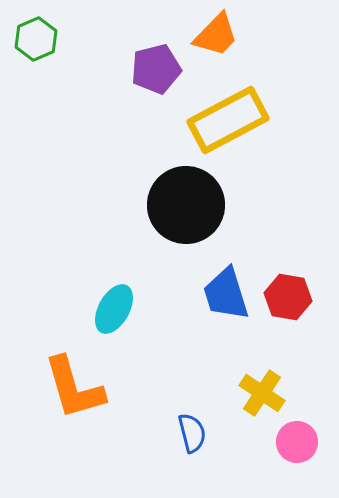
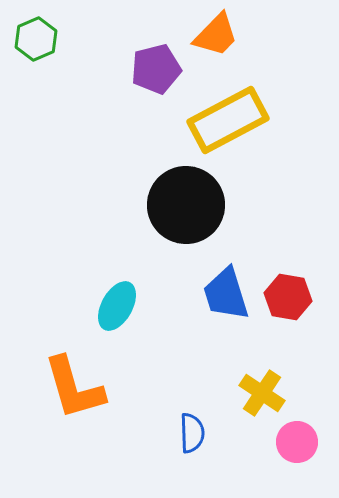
cyan ellipse: moved 3 px right, 3 px up
blue semicircle: rotated 12 degrees clockwise
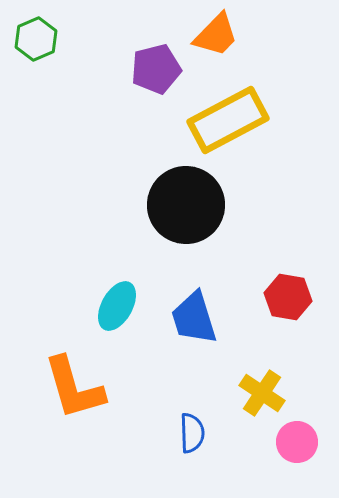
blue trapezoid: moved 32 px left, 24 px down
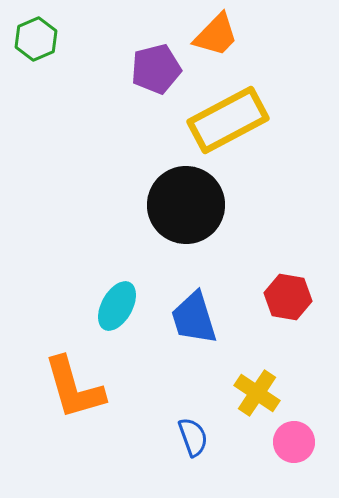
yellow cross: moved 5 px left
blue semicircle: moved 1 px right, 4 px down; rotated 18 degrees counterclockwise
pink circle: moved 3 px left
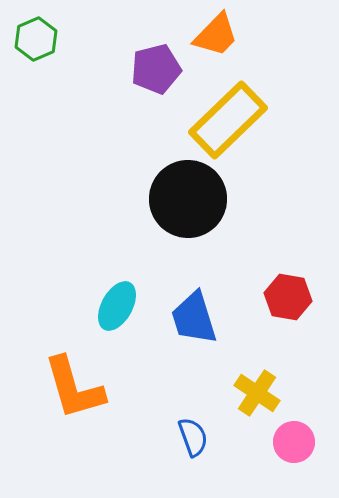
yellow rectangle: rotated 16 degrees counterclockwise
black circle: moved 2 px right, 6 px up
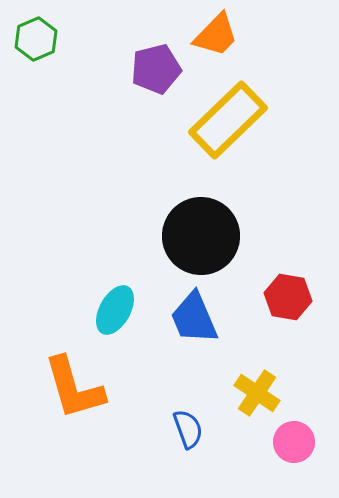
black circle: moved 13 px right, 37 px down
cyan ellipse: moved 2 px left, 4 px down
blue trapezoid: rotated 6 degrees counterclockwise
blue semicircle: moved 5 px left, 8 px up
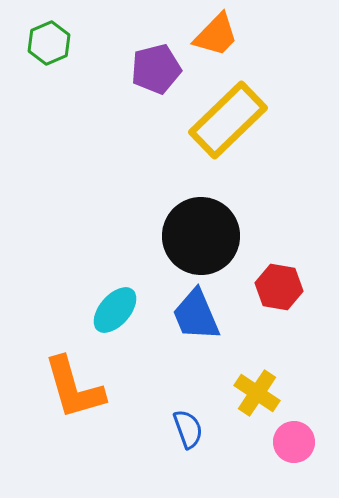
green hexagon: moved 13 px right, 4 px down
red hexagon: moved 9 px left, 10 px up
cyan ellipse: rotated 12 degrees clockwise
blue trapezoid: moved 2 px right, 3 px up
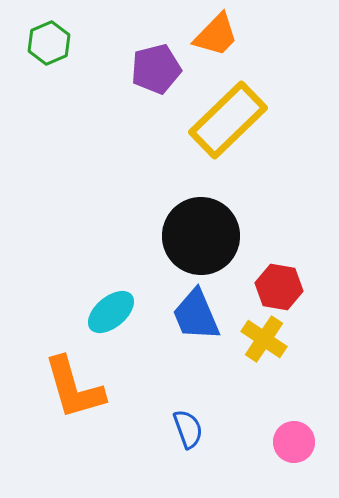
cyan ellipse: moved 4 px left, 2 px down; rotated 9 degrees clockwise
yellow cross: moved 7 px right, 54 px up
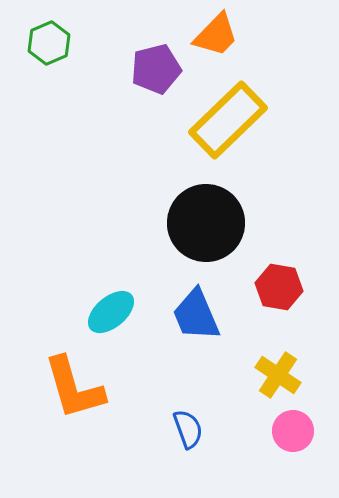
black circle: moved 5 px right, 13 px up
yellow cross: moved 14 px right, 36 px down
pink circle: moved 1 px left, 11 px up
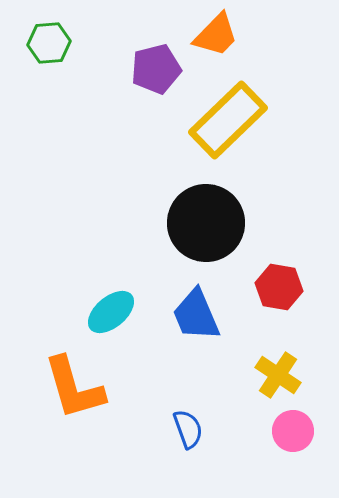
green hexagon: rotated 18 degrees clockwise
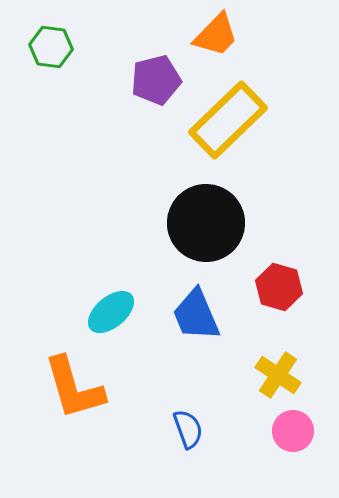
green hexagon: moved 2 px right, 4 px down; rotated 12 degrees clockwise
purple pentagon: moved 11 px down
red hexagon: rotated 6 degrees clockwise
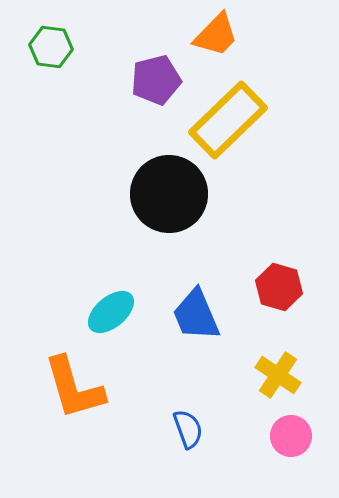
black circle: moved 37 px left, 29 px up
pink circle: moved 2 px left, 5 px down
